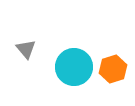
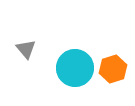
cyan circle: moved 1 px right, 1 px down
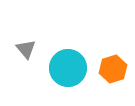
cyan circle: moved 7 px left
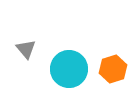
cyan circle: moved 1 px right, 1 px down
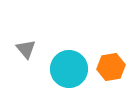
orange hexagon: moved 2 px left, 2 px up; rotated 8 degrees clockwise
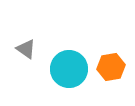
gray triangle: rotated 15 degrees counterclockwise
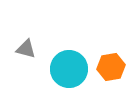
gray triangle: rotated 20 degrees counterclockwise
